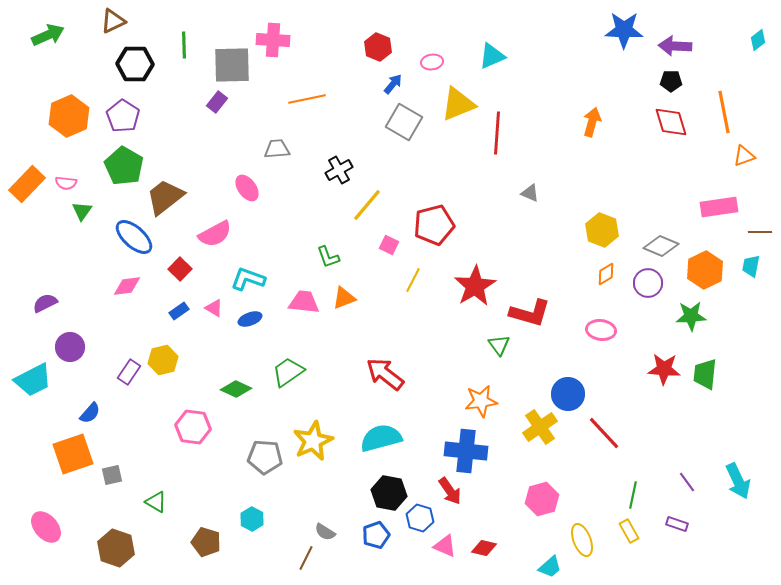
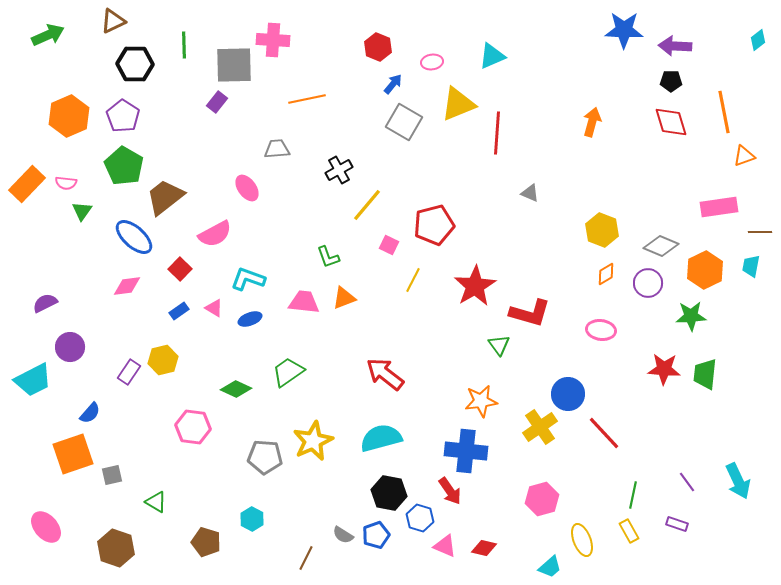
gray square at (232, 65): moved 2 px right
gray semicircle at (325, 532): moved 18 px right, 3 px down
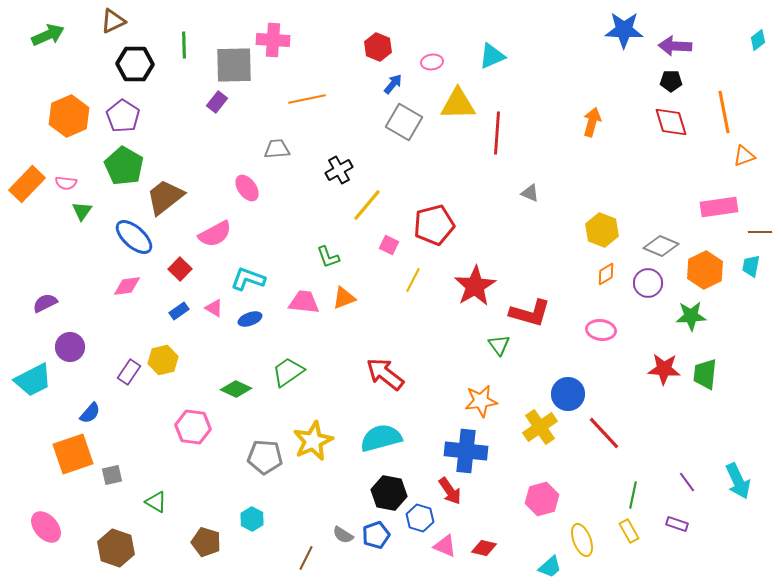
yellow triangle at (458, 104): rotated 21 degrees clockwise
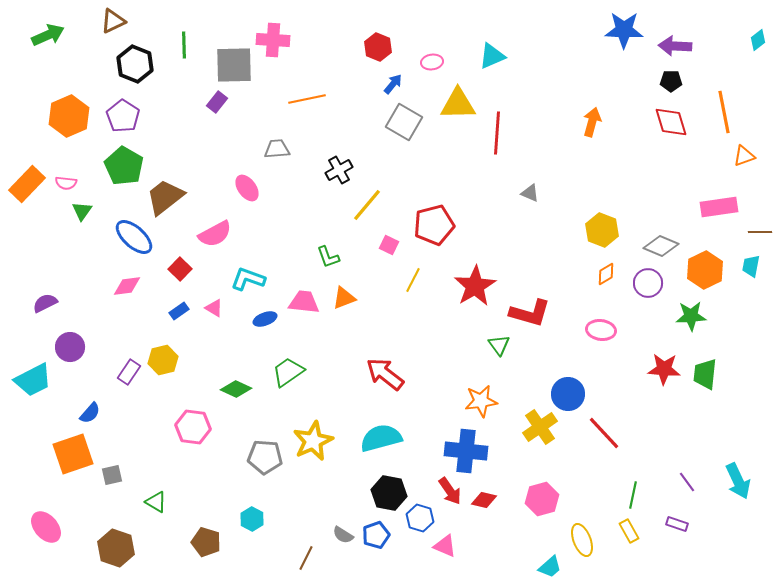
black hexagon at (135, 64): rotated 21 degrees clockwise
blue ellipse at (250, 319): moved 15 px right
red diamond at (484, 548): moved 48 px up
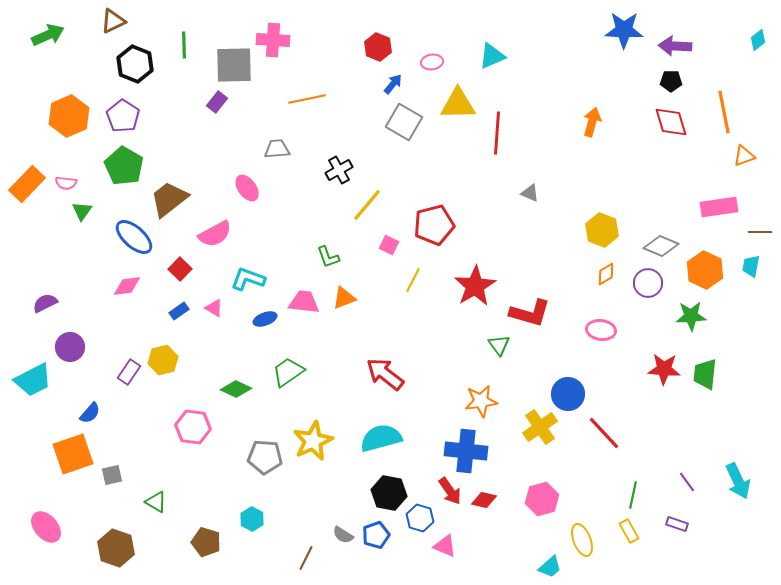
brown trapezoid at (165, 197): moved 4 px right, 2 px down
orange hexagon at (705, 270): rotated 9 degrees counterclockwise
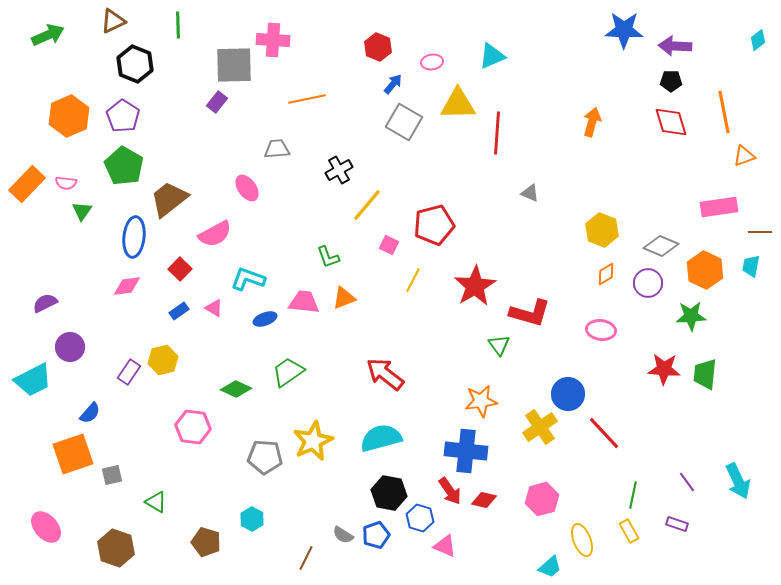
green line at (184, 45): moved 6 px left, 20 px up
blue ellipse at (134, 237): rotated 54 degrees clockwise
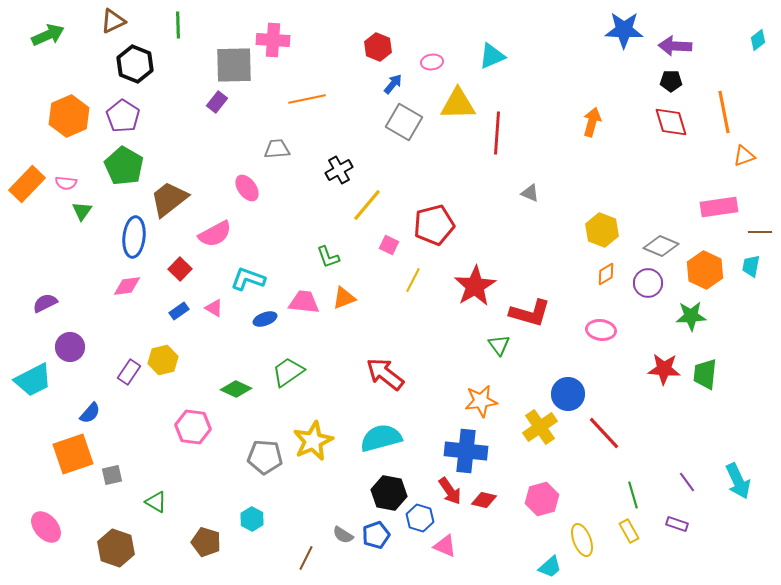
green line at (633, 495): rotated 28 degrees counterclockwise
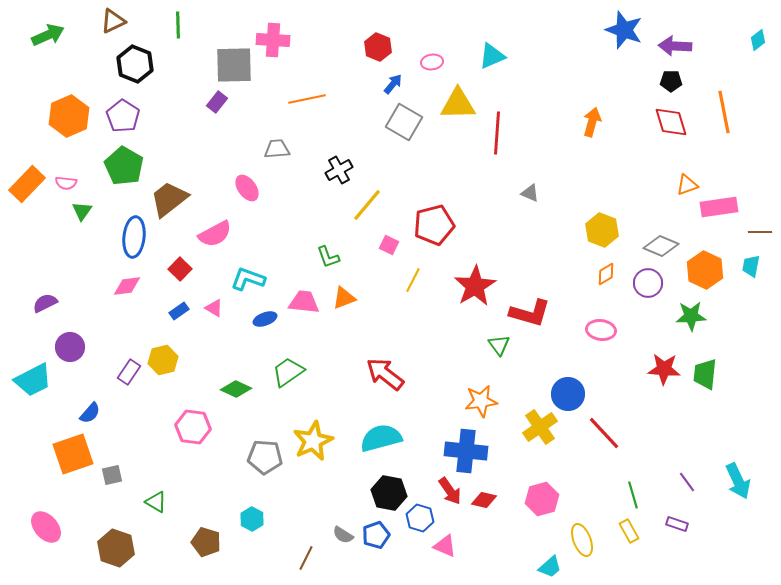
blue star at (624, 30): rotated 18 degrees clockwise
orange triangle at (744, 156): moved 57 px left, 29 px down
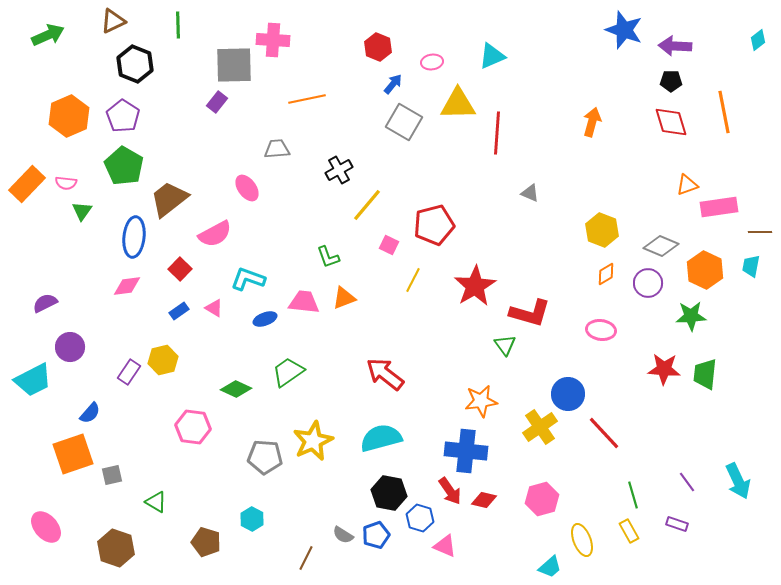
green triangle at (499, 345): moved 6 px right
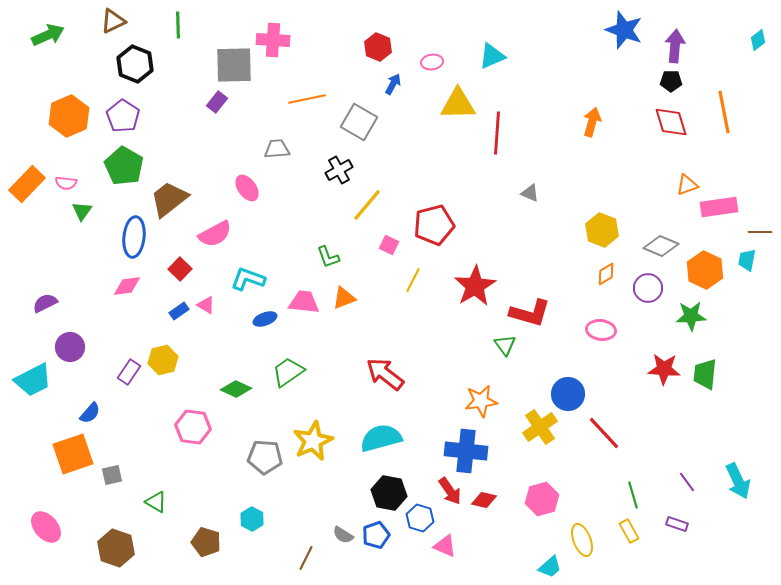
purple arrow at (675, 46): rotated 92 degrees clockwise
blue arrow at (393, 84): rotated 10 degrees counterclockwise
gray square at (404, 122): moved 45 px left
cyan trapezoid at (751, 266): moved 4 px left, 6 px up
purple circle at (648, 283): moved 5 px down
pink triangle at (214, 308): moved 8 px left, 3 px up
